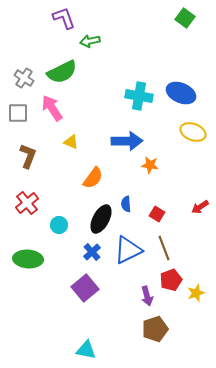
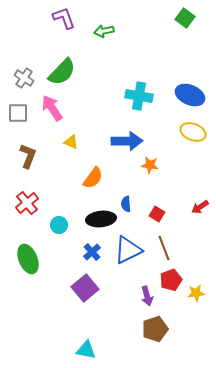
green arrow: moved 14 px right, 10 px up
green semicircle: rotated 20 degrees counterclockwise
blue ellipse: moved 9 px right, 2 px down
black ellipse: rotated 56 degrees clockwise
green ellipse: rotated 64 degrees clockwise
yellow star: rotated 12 degrees clockwise
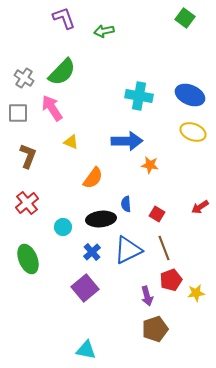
cyan circle: moved 4 px right, 2 px down
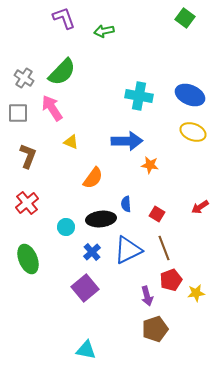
cyan circle: moved 3 px right
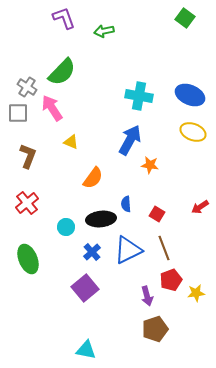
gray cross: moved 3 px right, 9 px down
blue arrow: moved 3 px right, 1 px up; rotated 60 degrees counterclockwise
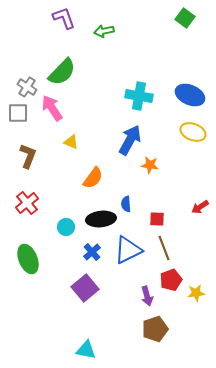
red square: moved 5 px down; rotated 28 degrees counterclockwise
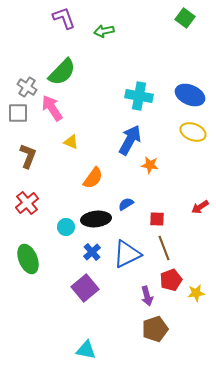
blue semicircle: rotated 63 degrees clockwise
black ellipse: moved 5 px left
blue triangle: moved 1 px left, 4 px down
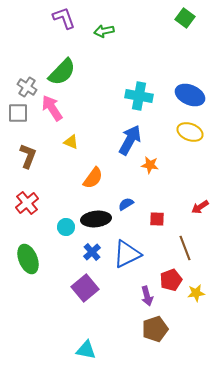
yellow ellipse: moved 3 px left
brown line: moved 21 px right
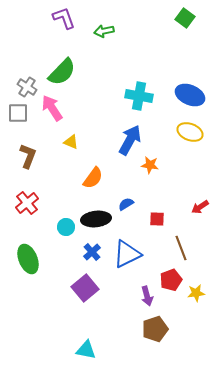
brown line: moved 4 px left
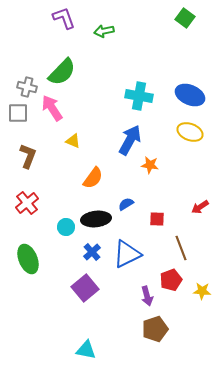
gray cross: rotated 18 degrees counterclockwise
yellow triangle: moved 2 px right, 1 px up
yellow star: moved 6 px right, 2 px up; rotated 12 degrees clockwise
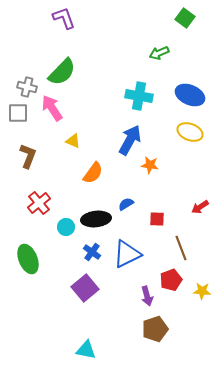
green arrow: moved 55 px right, 22 px down; rotated 12 degrees counterclockwise
orange semicircle: moved 5 px up
red cross: moved 12 px right
blue cross: rotated 12 degrees counterclockwise
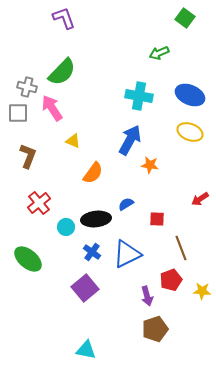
red arrow: moved 8 px up
green ellipse: rotated 28 degrees counterclockwise
